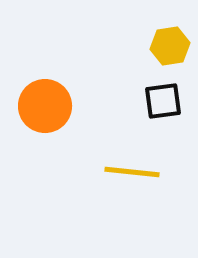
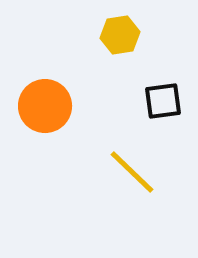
yellow hexagon: moved 50 px left, 11 px up
yellow line: rotated 38 degrees clockwise
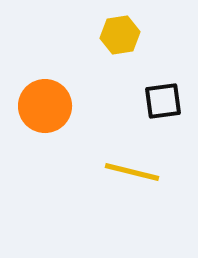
yellow line: rotated 30 degrees counterclockwise
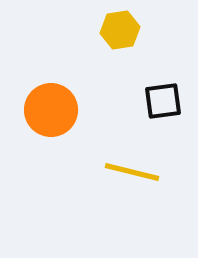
yellow hexagon: moved 5 px up
orange circle: moved 6 px right, 4 px down
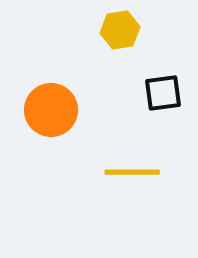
black square: moved 8 px up
yellow line: rotated 14 degrees counterclockwise
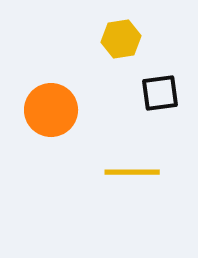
yellow hexagon: moved 1 px right, 9 px down
black square: moved 3 px left
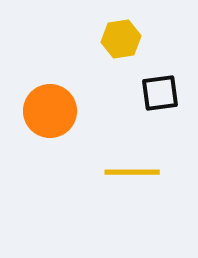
orange circle: moved 1 px left, 1 px down
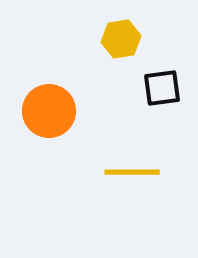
black square: moved 2 px right, 5 px up
orange circle: moved 1 px left
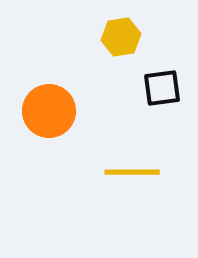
yellow hexagon: moved 2 px up
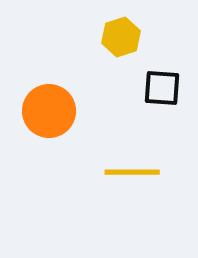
yellow hexagon: rotated 9 degrees counterclockwise
black square: rotated 12 degrees clockwise
